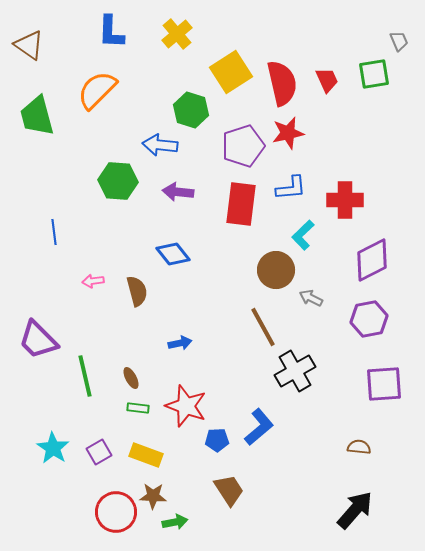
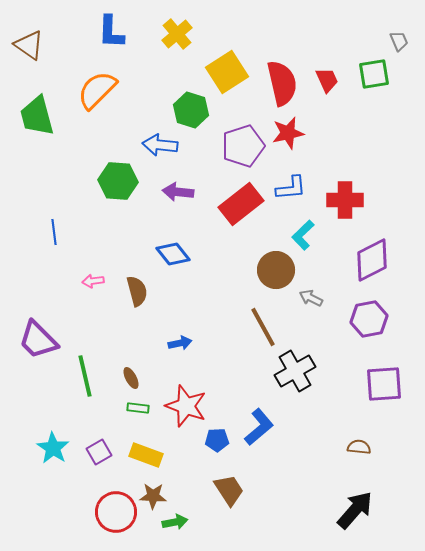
yellow square at (231, 72): moved 4 px left
red rectangle at (241, 204): rotated 45 degrees clockwise
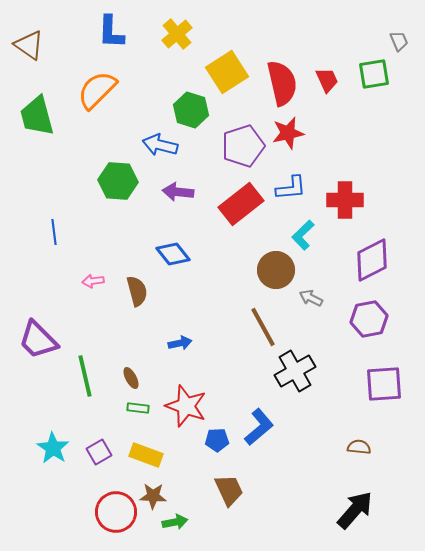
blue arrow at (160, 145): rotated 8 degrees clockwise
brown trapezoid at (229, 490): rotated 8 degrees clockwise
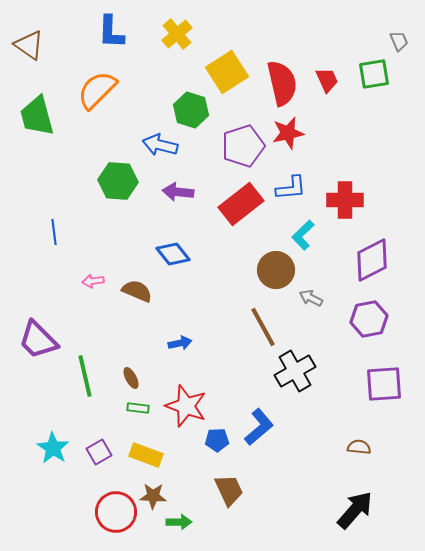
brown semicircle at (137, 291): rotated 52 degrees counterclockwise
green arrow at (175, 522): moved 4 px right; rotated 10 degrees clockwise
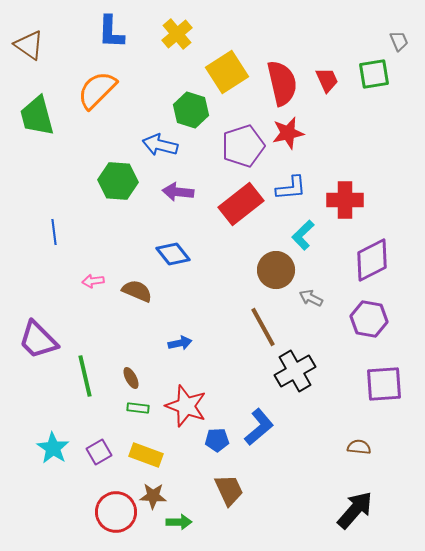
purple hexagon at (369, 319): rotated 21 degrees clockwise
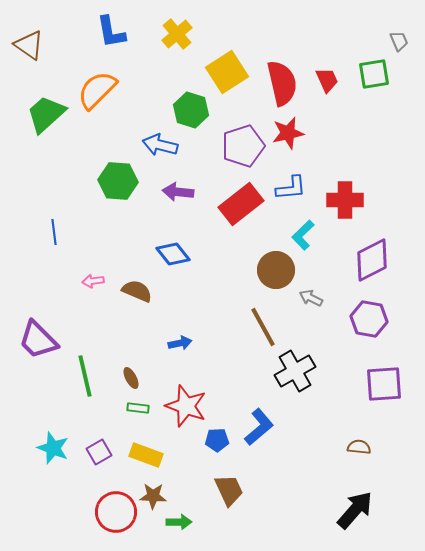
blue L-shape at (111, 32): rotated 12 degrees counterclockwise
green trapezoid at (37, 116): moved 9 px right, 2 px up; rotated 63 degrees clockwise
cyan star at (53, 448): rotated 12 degrees counterclockwise
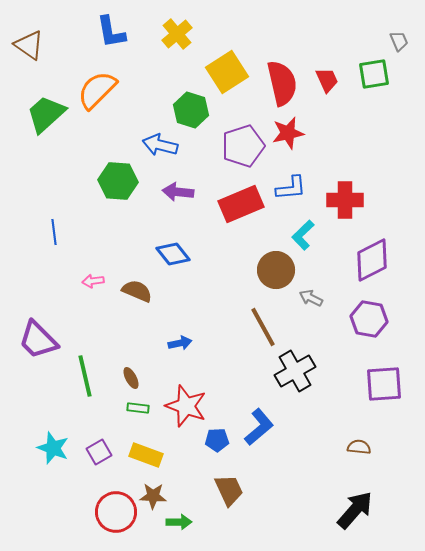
red rectangle at (241, 204): rotated 15 degrees clockwise
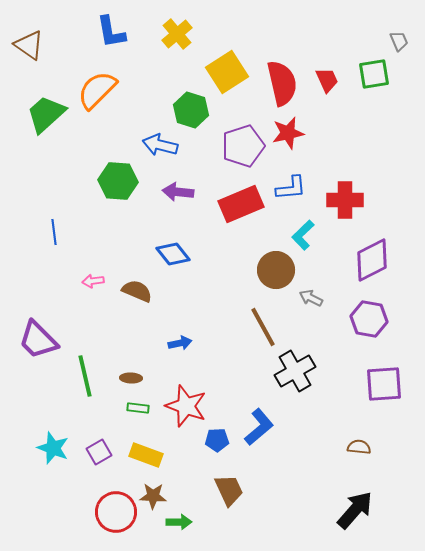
brown ellipse at (131, 378): rotated 60 degrees counterclockwise
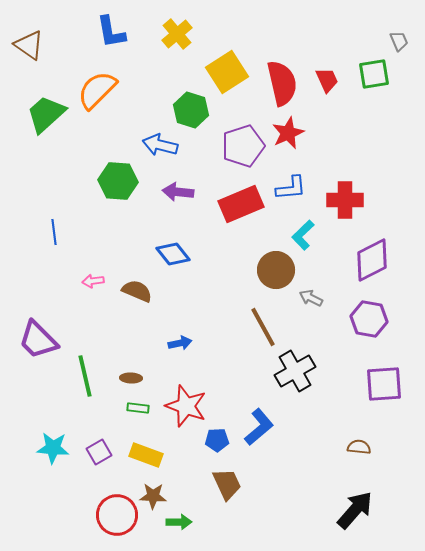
red star at (288, 133): rotated 12 degrees counterclockwise
cyan star at (53, 448): rotated 16 degrees counterclockwise
brown trapezoid at (229, 490): moved 2 px left, 6 px up
red circle at (116, 512): moved 1 px right, 3 px down
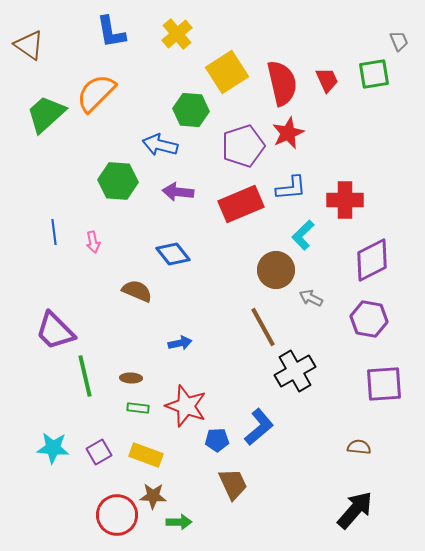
orange semicircle at (97, 90): moved 1 px left, 3 px down
green hexagon at (191, 110): rotated 12 degrees counterclockwise
pink arrow at (93, 281): moved 39 px up; rotated 95 degrees counterclockwise
purple trapezoid at (38, 340): moved 17 px right, 9 px up
brown trapezoid at (227, 484): moved 6 px right
